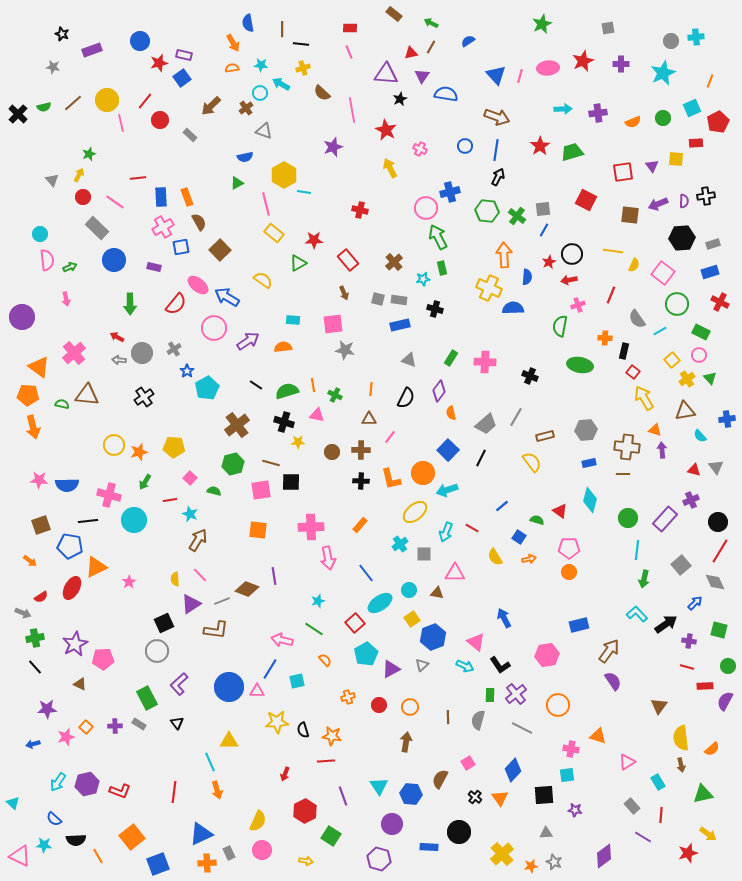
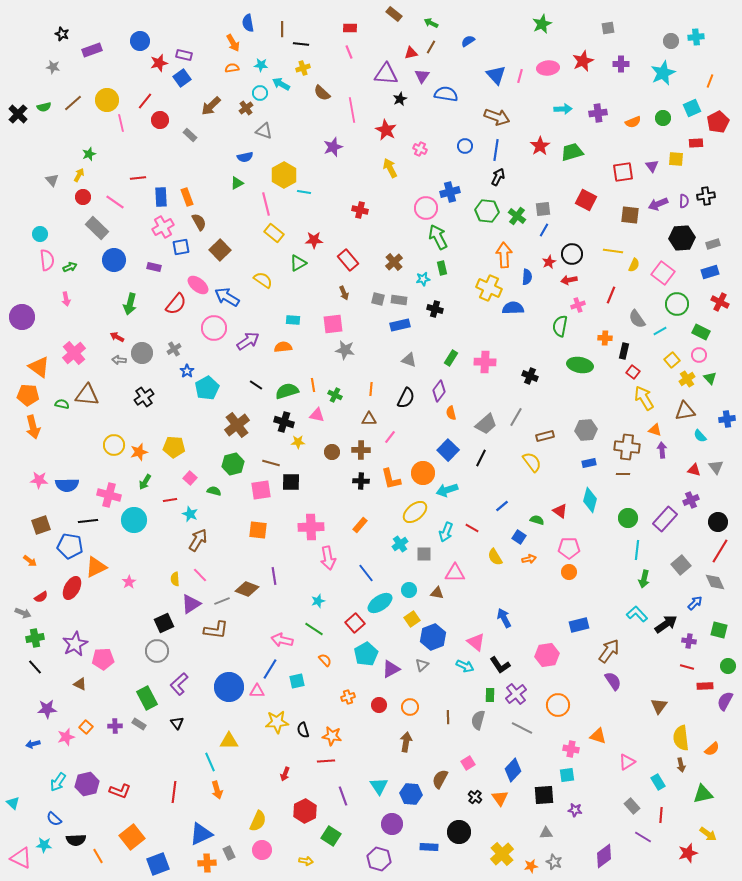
green arrow at (130, 304): rotated 15 degrees clockwise
pink triangle at (20, 856): moved 1 px right, 2 px down
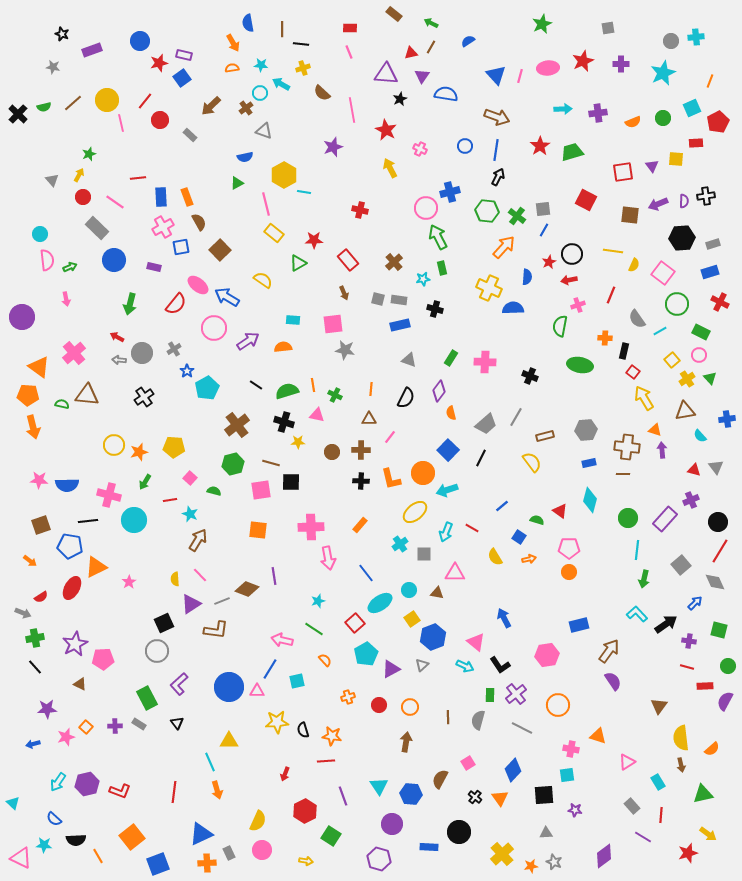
orange arrow at (504, 255): moved 8 px up; rotated 45 degrees clockwise
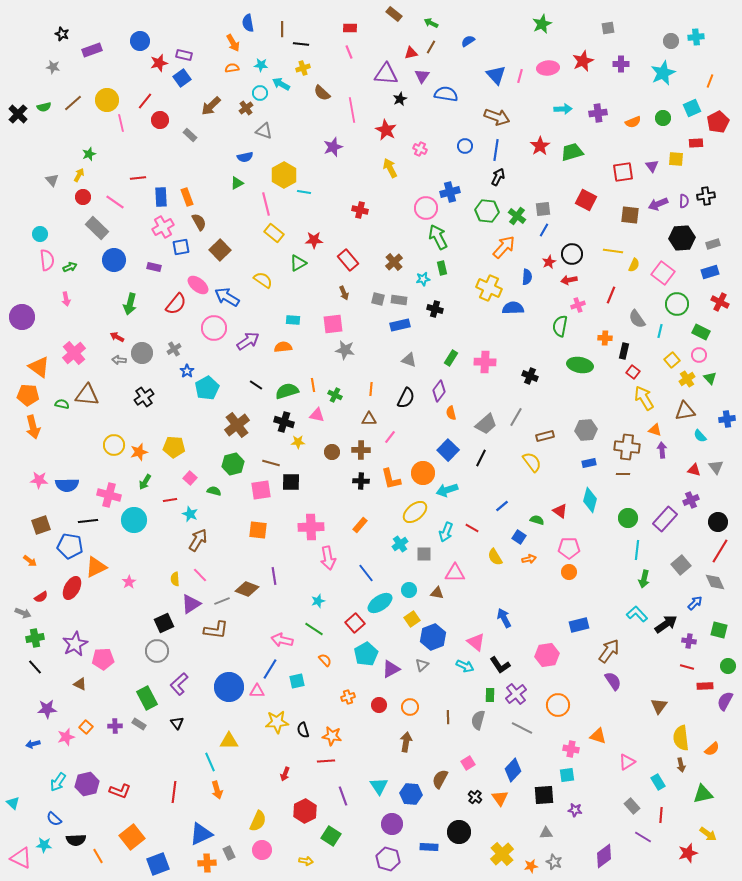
cyan line at (660, 331): rotated 48 degrees counterclockwise
purple hexagon at (379, 859): moved 9 px right
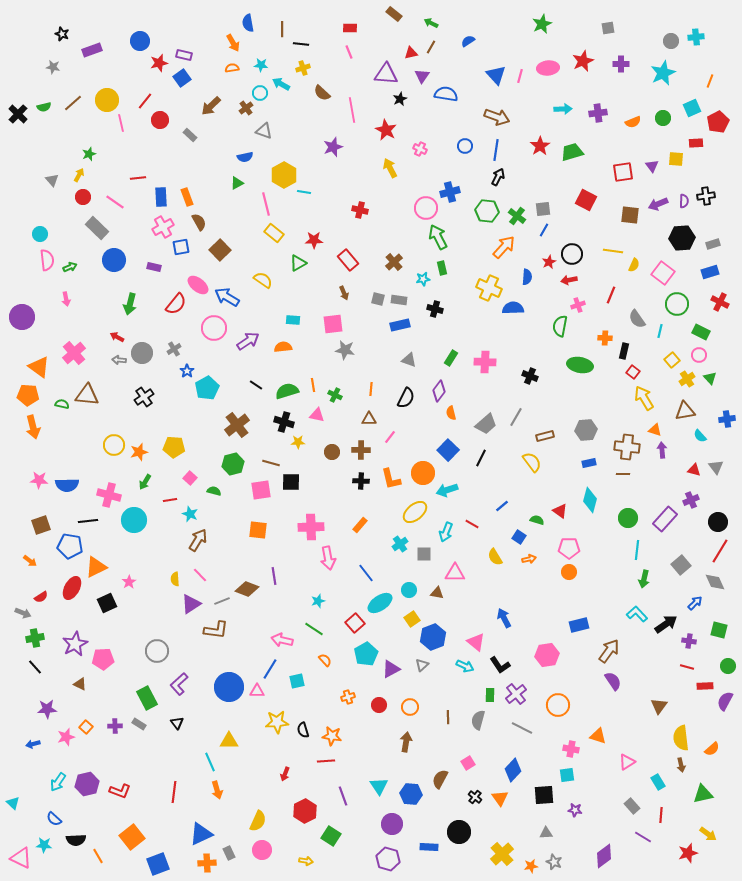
red line at (472, 528): moved 4 px up
black square at (164, 623): moved 57 px left, 20 px up
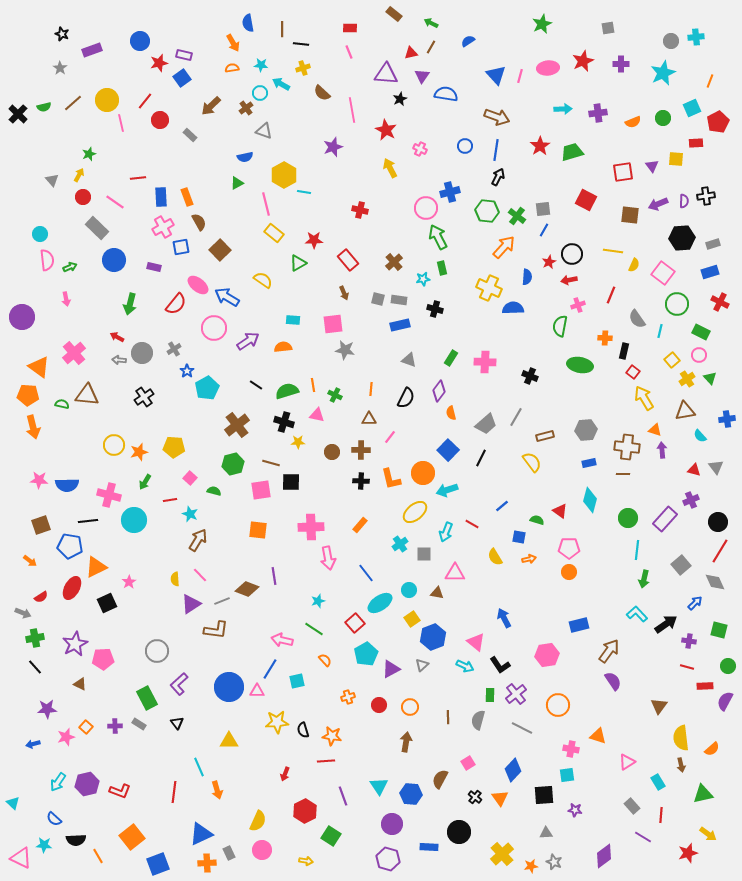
gray star at (53, 67): moved 7 px right, 1 px down; rotated 24 degrees clockwise
blue square at (519, 537): rotated 24 degrees counterclockwise
cyan line at (210, 762): moved 11 px left, 5 px down
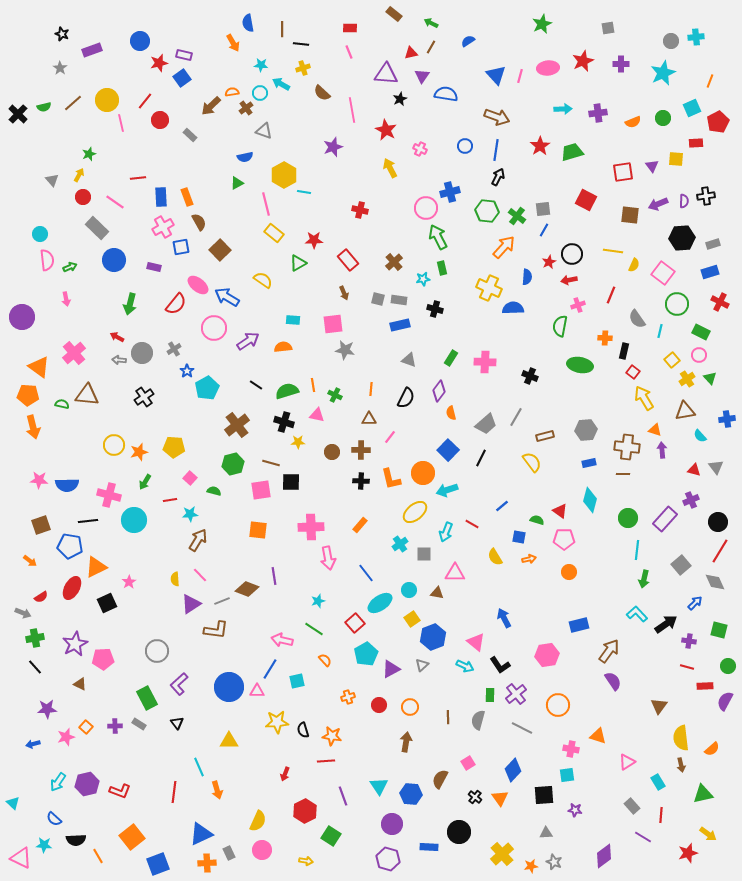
orange semicircle at (232, 68): moved 24 px down
cyan star at (190, 514): rotated 28 degrees counterclockwise
pink pentagon at (569, 548): moved 5 px left, 9 px up
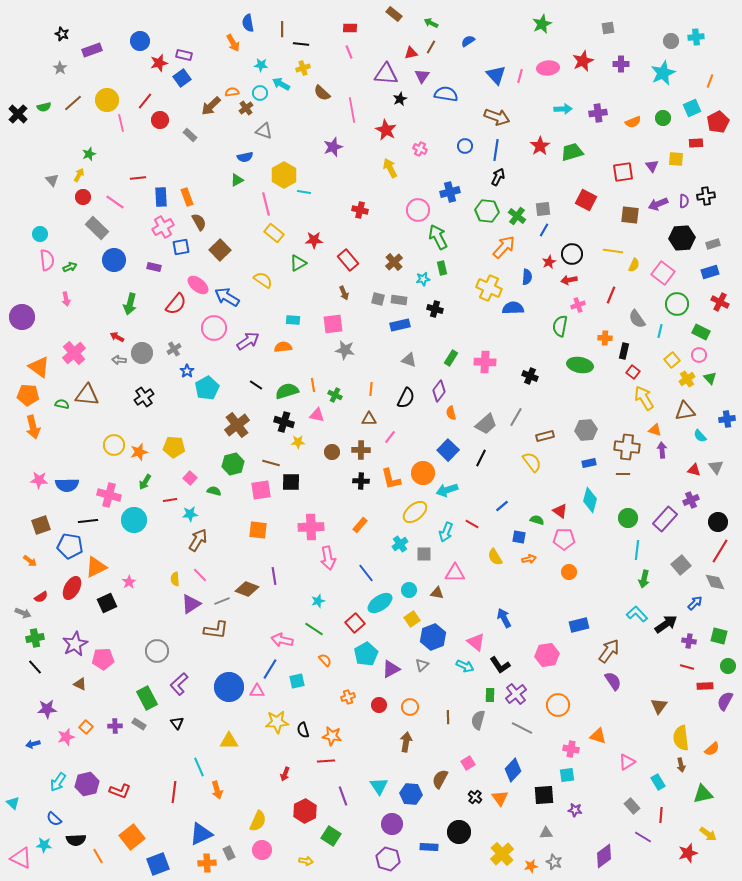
green triangle at (237, 183): moved 3 px up
pink circle at (426, 208): moved 8 px left, 2 px down
green square at (719, 630): moved 6 px down
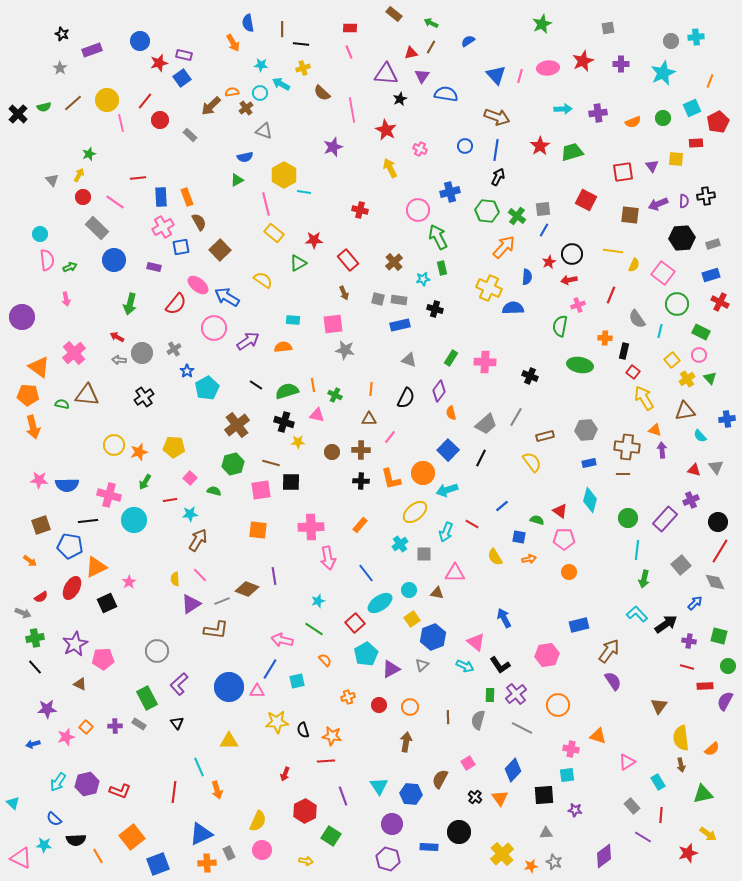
blue rectangle at (710, 272): moved 1 px right, 3 px down
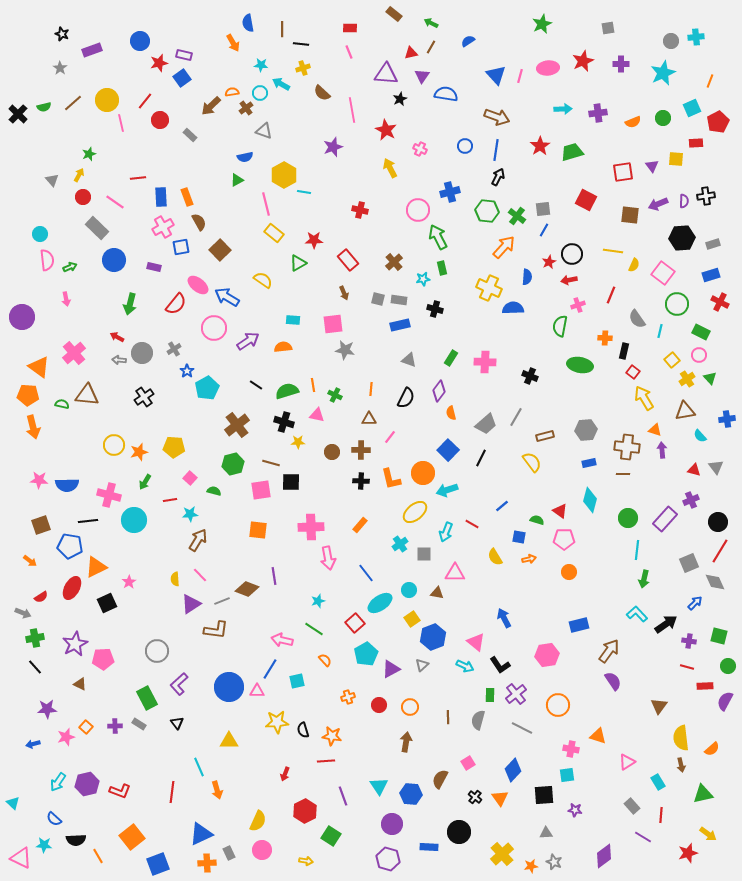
gray square at (681, 565): moved 8 px right, 2 px up; rotated 18 degrees clockwise
red line at (174, 792): moved 2 px left
